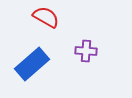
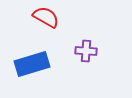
blue rectangle: rotated 24 degrees clockwise
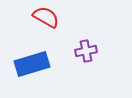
purple cross: rotated 15 degrees counterclockwise
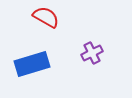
purple cross: moved 6 px right, 2 px down; rotated 15 degrees counterclockwise
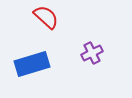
red semicircle: rotated 12 degrees clockwise
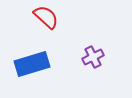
purple cross: moved 1 px right, 4 px down
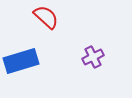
blue rectangle: moved 11 px left, 3 px up
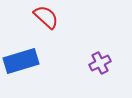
purple cross: moved 7 px right, 6 px down
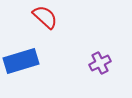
red semicircle: moved 1 px left
